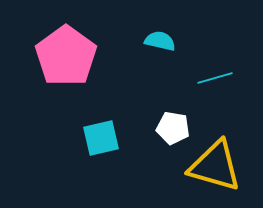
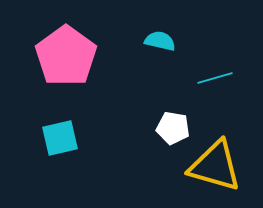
cyan square: moved 41 px left
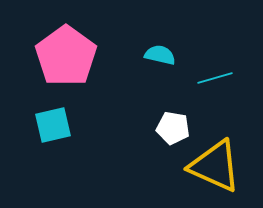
cyan semicircle: moved 14 px down
cyan square: moved 7 px left, 13 px up
yellow triangle: rotated 8 degrees clockwise
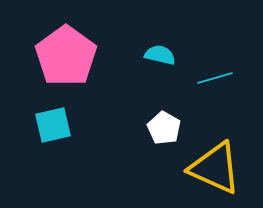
white pentagon: moved 9 px left; rotated 20 degrees clockwise
yellow triangle: moved 2 px down
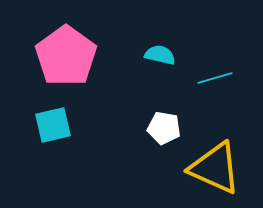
white pentagon: rotated 20 degrees counterclockwise
